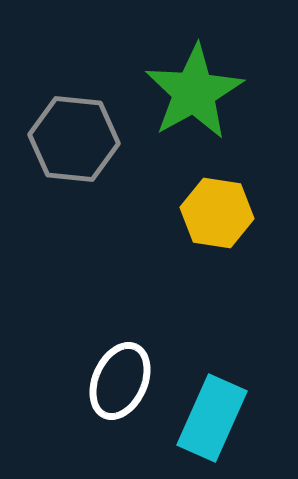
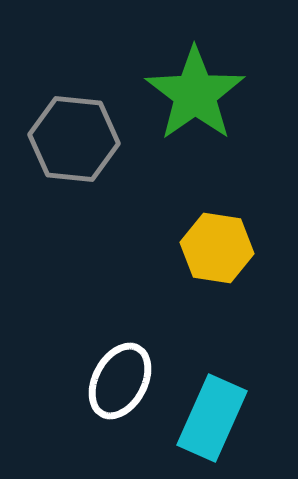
green star: moved 1 px right, 2 px down; rotated 6 degrees counterclockwise
yellow hexagon: moved 35 px down
white ellipse: rotated 4 degrees clockwise
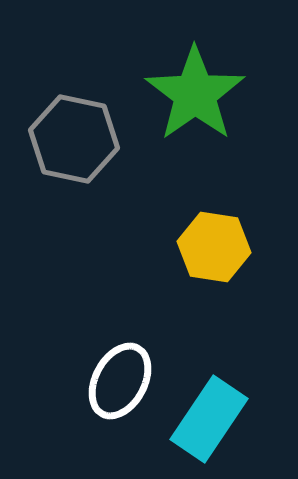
gray hexagon: rotated 6 degrees clockwise
yellow hexagon: moved 3 px left, 1 px up
cyan rectangle: moved 3 px left, 1 px down; rotated 10 degrees clockwise
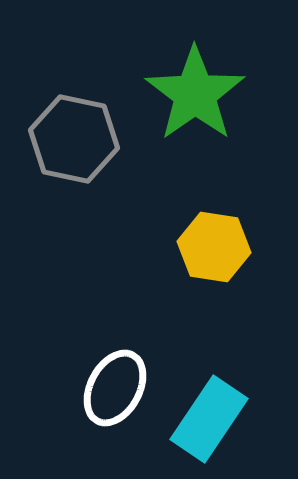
white ellipse: moved 5 px left, 7 px down
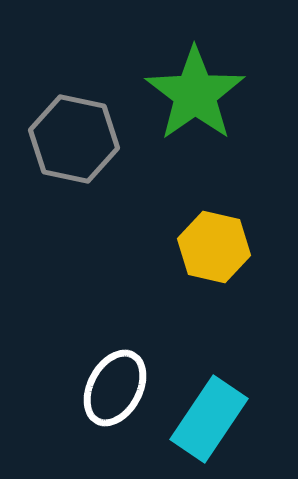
yellow hexagon: rotated 4 degrees clockwise
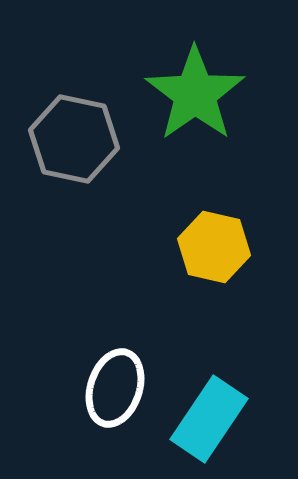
white ellipse: rotated 10 degrees counterclockwise
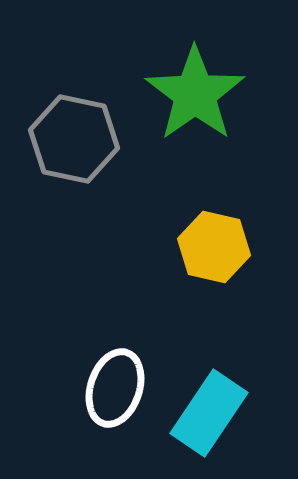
cyan rectangle: moved 6 px up
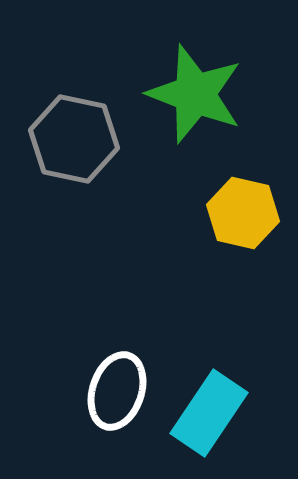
green star: rotated 16 degrees counterclockwise
yellow hexagon: moved 29 px right, 34 px up
white ellipse: moved 2 px right, 3 px down
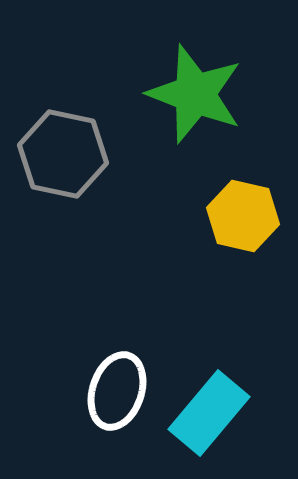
gray hexagon: moved 11 px left, 15 px down
yellow hexagon: moved 3 px down
cyan rectangle: rotated 6 degrees clockwise
